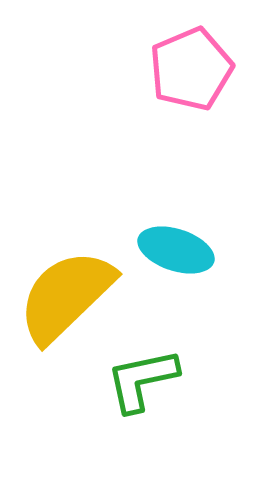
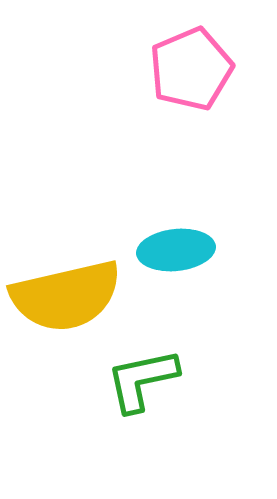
cyan ellipse: rotated 24 degrees counterclockwise
yellow semicircle: rotated 149 degrees counterclockwise
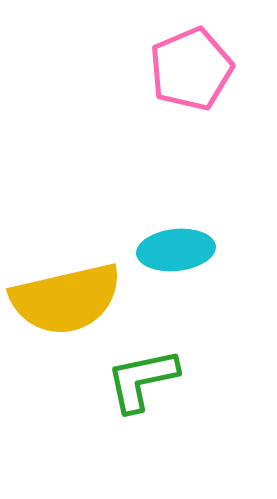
yellow semicircle: moved 3 px down
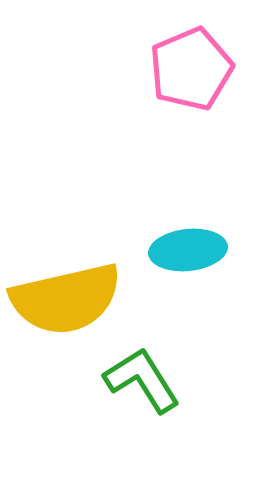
cyan ellipse: moved 12 px right
green L-shape: rotated 70 degrees clockwise
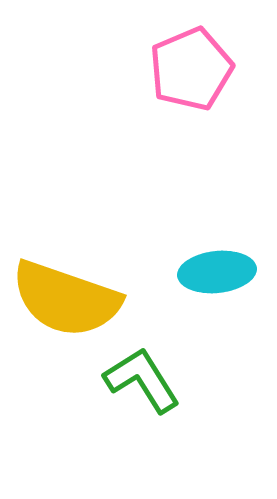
cyan ellipse: moved 29 px right, 22 px down
yellow semicircle: rotated 32 degrees clockwise
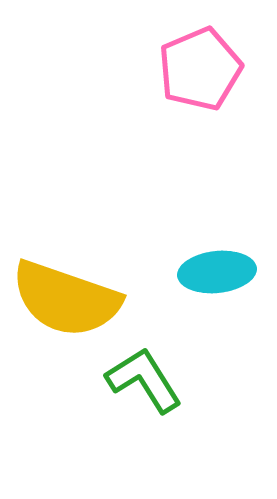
pink pentagon: moved 9 px right
green L-shape: moved 2 px right
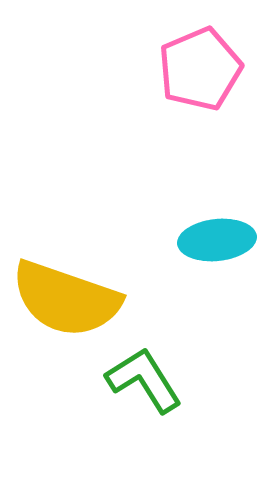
cyan ellipse: moved 32 px up
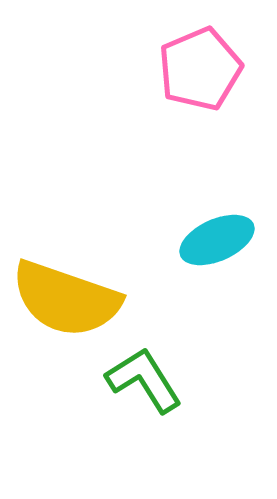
cyan ellipse: rotated 18 degrees counterclockwise
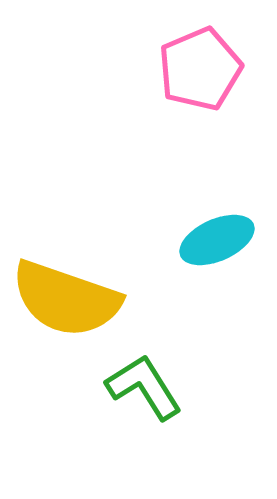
green L-shape: moved 7 px down
